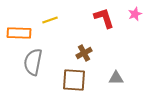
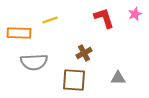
gray semicircle: moved 1 px right; rotated 104 degrees counterclockwise
gray triangle: moved 2 px right
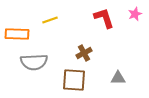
orange rectangle: moved 2 px left, 1 px down
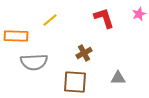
pink star: moved 4 px right
yellow line: rotated 21 degrees counterclockwise
orange rectangle: moved 1 px left, 2 px down
brown square: moved 1 px right, 2 px down
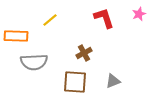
gray triangle: moved 5 px left, 3 px down; rotated 21 degrees counterclockwise
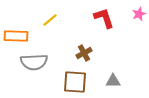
gray triangle: rotated 21 degrees clockwise
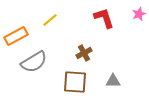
orange rectangle: rotated 30 degrees counterclockwise
gray semicircle: rotated 28 degrees counterclockwise
